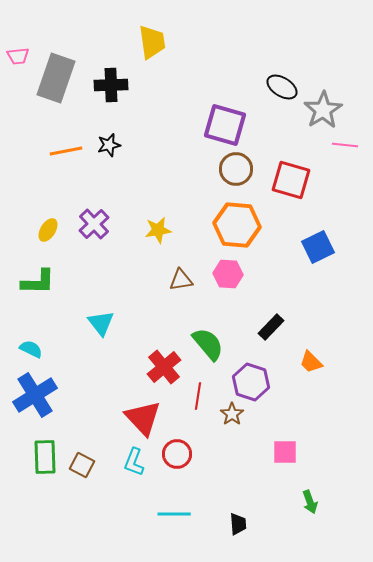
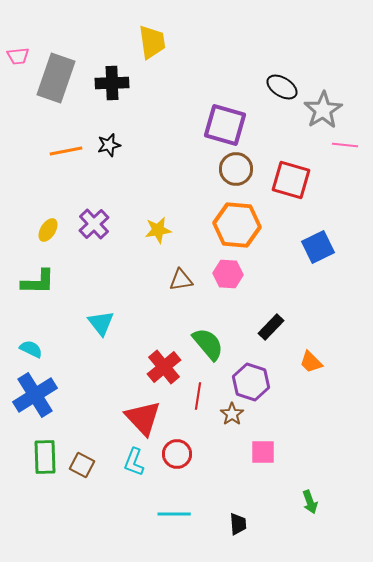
black cross: moved 1 px right, 2 px up
pink square: moved 22 px left
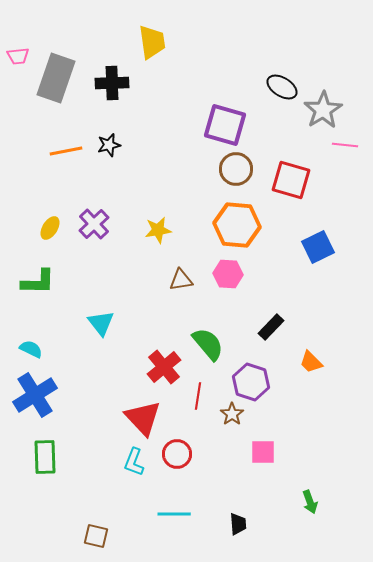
yellow ellipse: moved 2 px right, 2 px up
brown square: moved 14 px right, 71 px down; rotated 15 degrees counterclockwise
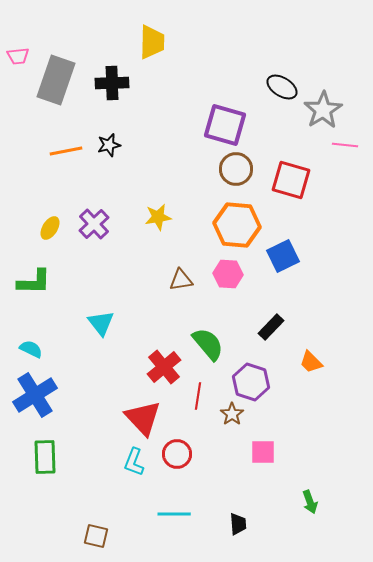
yellow trapezoid: rotated 9 degrees clockwise
gray rectangle: moved 2 px down
yellow star: moved 13 px up
blue square: moved 35 px left, 9 px down
green L-shape: moved 4 px left
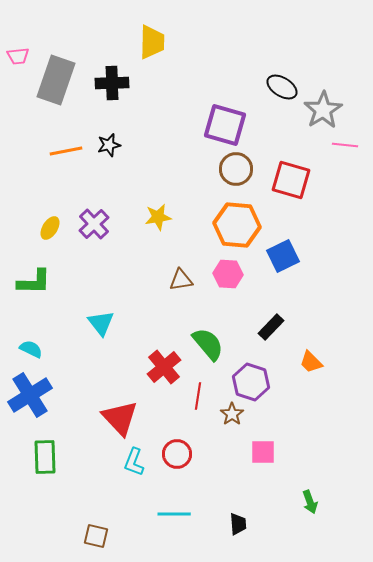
blue cross: moved 5 px left
red triangle: moved 23 px left
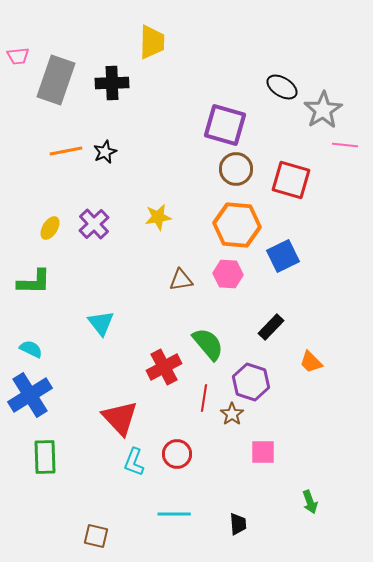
black star: moved 4 px left, 7 px down; rotated 10 degrees counterclockwise
red cross: rotated 12 degrees clockwise
red line: moved 6 px right, 2 px down
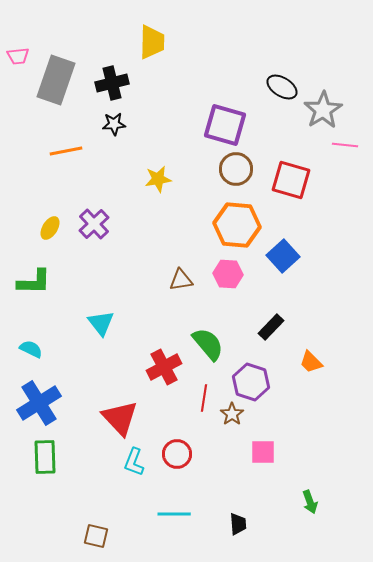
black cross: rotated 12 degrees counterclockwise
black star: moved 9 px right, 28 px up; rotated 20 degrees clockwise
yellow star: moved 38 px up
blue square: rotated 16 degrees counterclockwise
blue cross: moved 9 px right, 8 px down
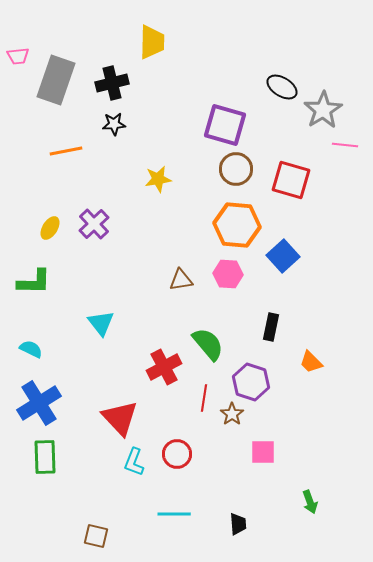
black rectangle: rotated 32 degrees counterclockwise
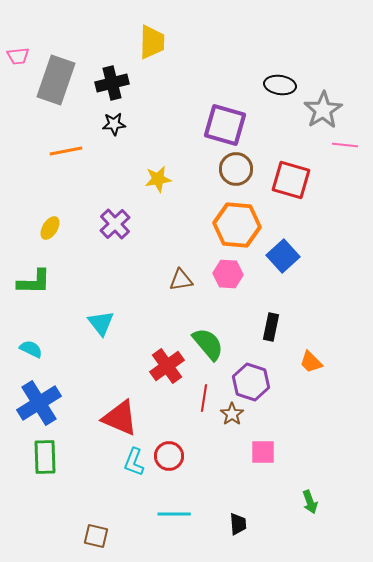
black ellipse: moved 2 px left, 2 px up; rotated 24 degrees counterclockwise
purple cross: moved 21 px right
red cross: moved 3 px right, 1 px up; rotated 8 degrees counterclockwise
red triangle: rotated 24 degrees counterclockwise
red circle: moved 8 px left, 2 px down
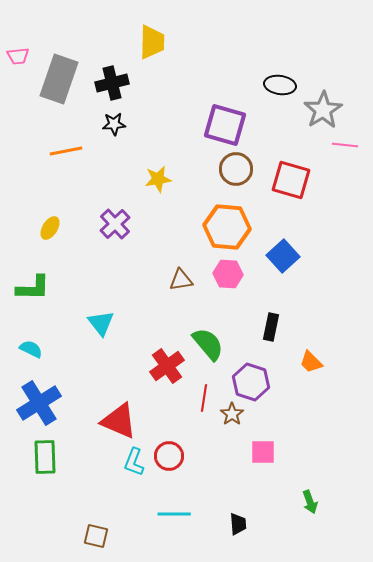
gray rectangle: moved 3 px right, 1 px up
orange hexagon: moved 10 px left, 2 px down
green L-shape: moved 1 px left, 6 px down
red triangle: moved 1 px left, 3 px down
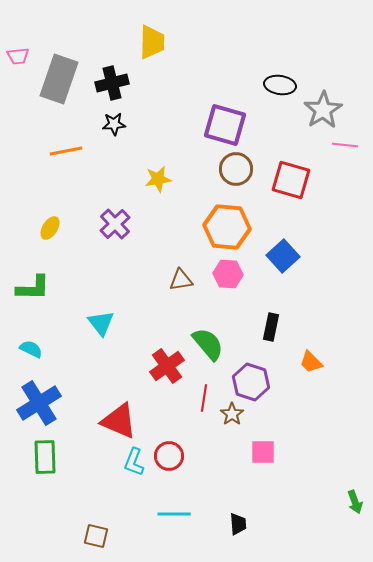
green arrow: moved 45 px right
